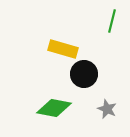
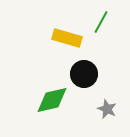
green line: moved 11 px left, 1 px down; rotated 15 degrees clockwise
yellow rectangle: moved 4 px right, 11 px up
green diamond: moved 2 px left, 8 px up; rotated 24 degrees counterclockwise
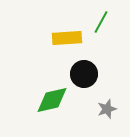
yellow rectangle: rotated 20 degrees counterclockwise
gray star: rotated 30 degrees clockwise
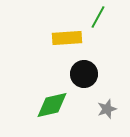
green line: moved 3 px left, 5 px up
green diamond: moved 5 px down
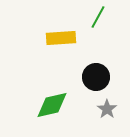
yellow rectangle: moved 6 px left
black circle: moved 12 px right, 3 px down
gray star: rotated 18 degrees counterclockwise
